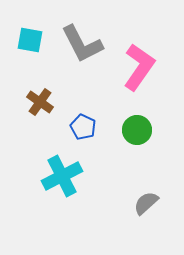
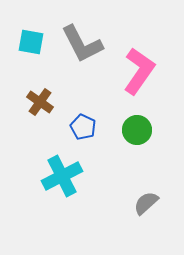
cyan square: moved 1 px right, 2 px down
pink L-shape: moved 4 px down
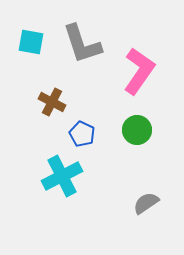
gray L-shape: rotated 9 degrees clockwise
brown cross: moved 12 px right; rotated 8 degrees counterclockwise
blue pentagon: moved 1 px left, 7 px down
gray semicircle: rotated 8 degrees clockwise
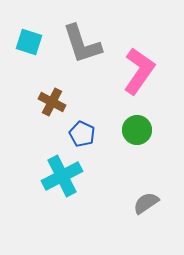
cyan square: moved 2 px left; rotated 8 degrees clockwise
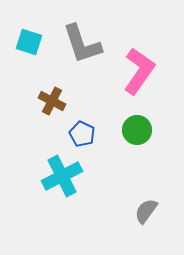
brown cross: moved 1 px up
gray semicircle: moved 8 px down; rotated 20 degrees counterclockwise
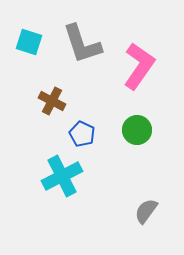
pink L-shape: moved 5 px up
